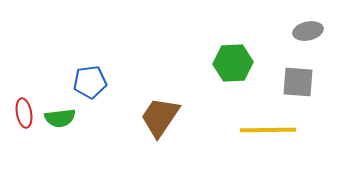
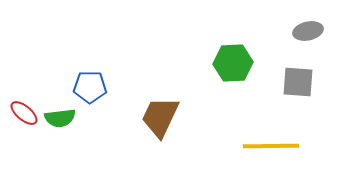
blue pentagon: moved 5 px down; rotated 8 degrees clockwise
red ellipse: rotated 40 degrees counterclockwise
brown trapezoid: rotated 9 degrees counterclockwise
yellow line: moved 3 px right, 16 px down
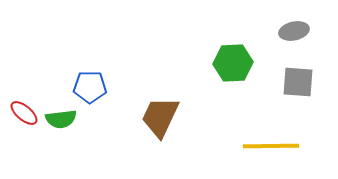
gray ellipse: moved 14 px left
green semicircle: moved 1 px right, 1 px down
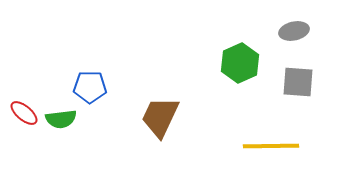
green hexagon: moved 7 px right; rotated 21 degrees counterclockwise
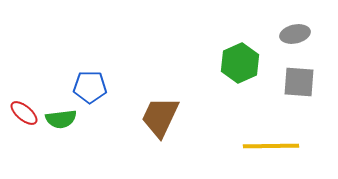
gray ellipse: moved 1 px right, 3 px down
gray square: moved 1 px right
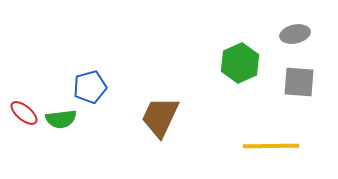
blue pentagon: rotated 16 degrees counterclockwise
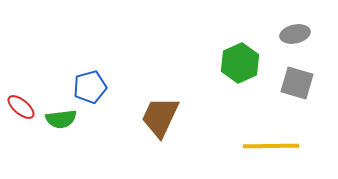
gray square: moved 2 px left, 1 px down; rotated 12 degrees clockwise
red ellipse: moved 3 px left, 6 px up
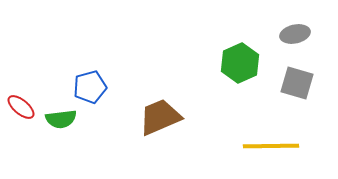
brown trapezoid: rotated 42 degrees clockwise
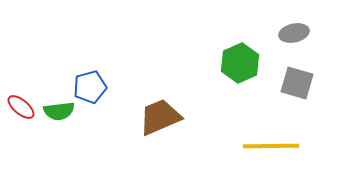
gray ellipse: moved 1 px left, 1 px up
green semicircle: moved 2 px left, 8 px up
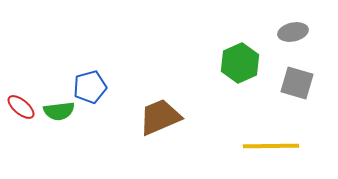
gray ellipse: moved 1 px left, 1 px up
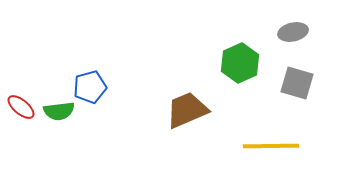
brown trapezoid: moved 27 px right, 7 px up
